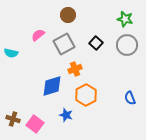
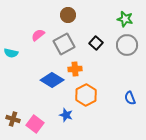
orange cross: rotated 16 degrees clockwise
blue diamond: moved 6 px up; rotated 50 degrees clockwise
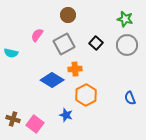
pink semicircle: moved 1 px left; rotated 16 degrees counterclockwise
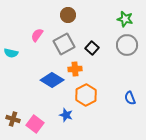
black square: moved 4 px left, 5 px down
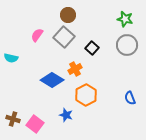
gray square: moved 7 px up; rotated 20 degrees counterclockwise
cyan semicircle: moved 5 px down
orange cross: rotated 24 degrees counterclockwise
